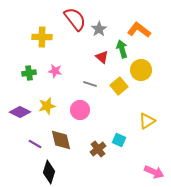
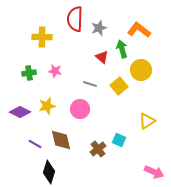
red semicircle: rotated 140 degrees counterclockwise
gray star: moved 1 px up; rotated 14 degrees clockwise
pink circle: moved 1 px up
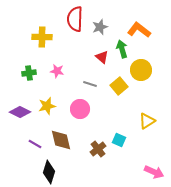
gray star: moved 1 px right, 1 px up
pink star: moved 2 px right
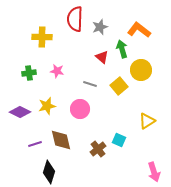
purple line: rotated 48 degrees counterclockwise
pink arrow: rotated 48 degrees clockwise
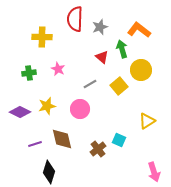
pink star: moved 1 px right, 2 px up; rotated 16 degrees clockwise
gray line: rotated 48 degrees counterclockwise
brown diamond: moved 1 px right, 1 px up
